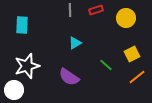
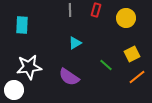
red rectangle: rotated 56 degrees counterclockwise
white star: moved 2 px right, 1 px down; rotated 10 degrees clockwise
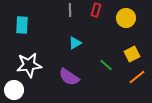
white star: moved 2 px up
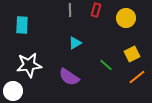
white circle: moved 1 px left, 1 px down
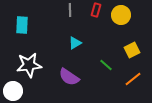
yellow circle: moved 5 px left, 3 px up
yellow square: moved 4 px up
orange line: moved 4 px left, 2 px down
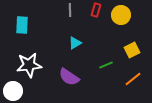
green line: rotated 64 degrees counterclockwise
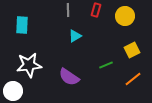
gray line: moved 2 px left
yellow circle: moved 4 px right, 1 px down
cyan triangle: moved 7 px up
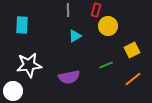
yellow circle: moved 17 px left, 10 px down
purple semicircle: rotated 45 degrees counterclockwise
